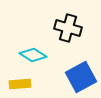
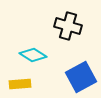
black cross: moved 2 px up
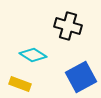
yellow rectangle: rotated 25 degrees clockwise
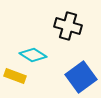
blue square: rotated 8 degrees counterclockwise
yellow rectangle: moved 5 px left, 8 px up
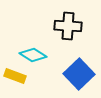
black cross: rotated 12 degrees counterclockwise
blue square: moved 2 px left, 3 px up; rotated 8 degrees counterclockwise
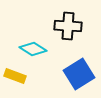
cyan diamond: moved 6 px up
blue square: rotated 12 degrees clockwise
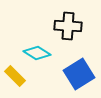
cyan diamond: moved 4 px right, 4 px down
yellow rectangle: rotated 25 degrees clockwise
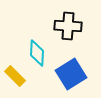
cyan diamond: rotated 60 degrees clockwise
blue square: moved 8 px left
